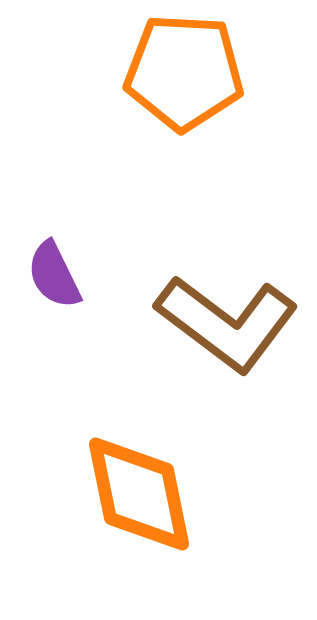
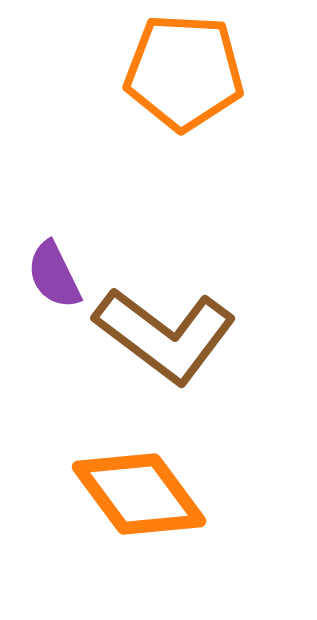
brown L-shape: moved 62 px left, 12 px down
orange diamond: rotated 25 degrees counterclockwise
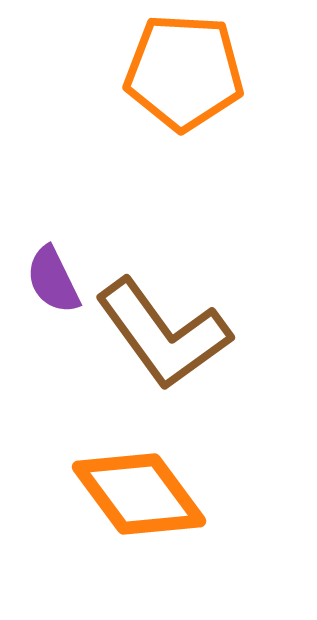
purple semicircle: moved 1 px left, 5 px down
brown L-shape: moved 2 px left, 1 px up; rotated 17 degrees clockwise
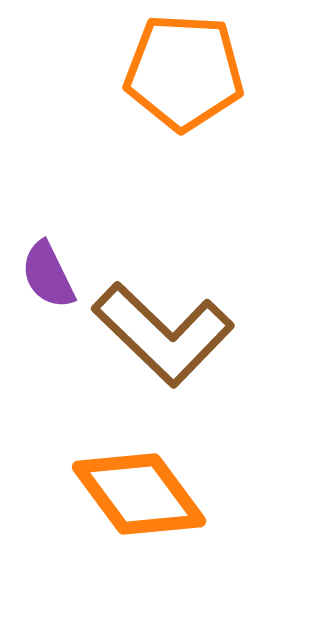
purple semicircle: moved 5 px left, 5 px up
brown L-shape: rotated 10 degrees counterclockwise
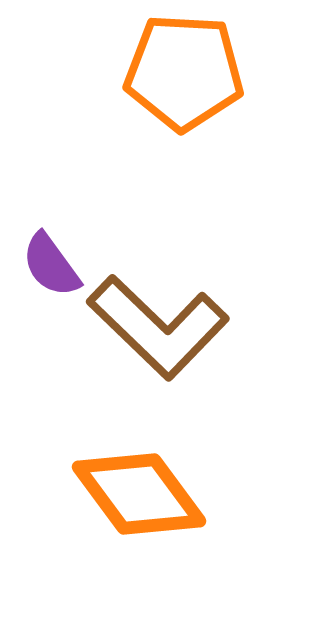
purple semicircle: moved 3 px right, 10 px up; rotated 10 degrees counterclockwise
brown L-shape: moved 5 px left, 7 px up
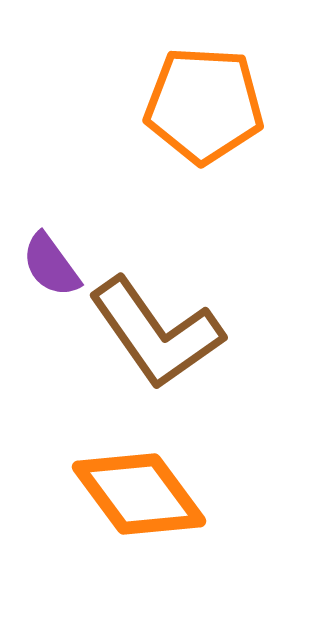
orange pentagon: moved 20 px right, 33 px down
brown L-shape: moved 2 px left, 6 px down; rotated 11 degrees clockwise
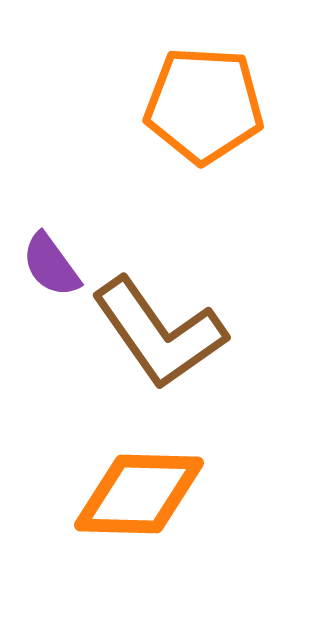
brown L-shape: moved 3 px right
orange diamond: rotated 52 degrees counterclockwise
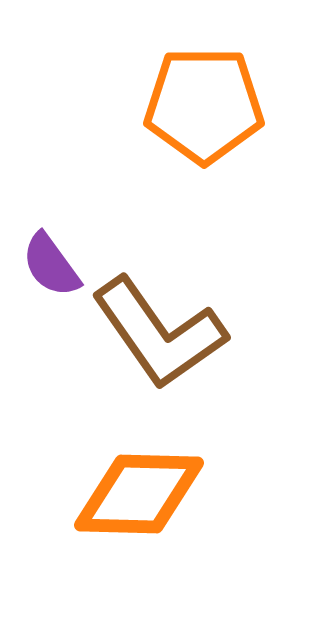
orange pentagon: rotated 3 degrees counterclockwise
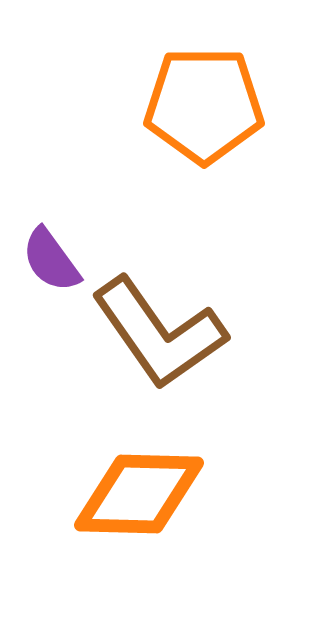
purple semicircle: moved 5 px up
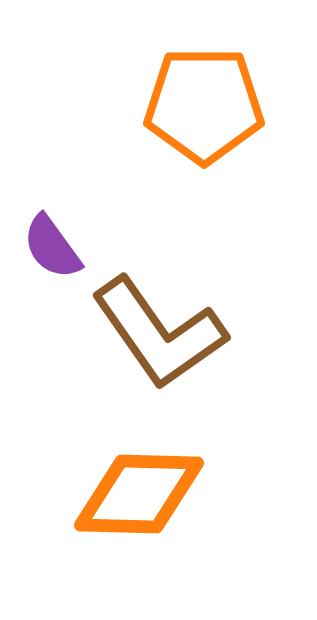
purple semicircle: moved 1 px right, 13 px up
